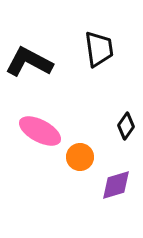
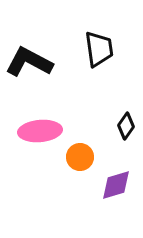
pink ellipse: rotated 33 degrees counterclockwise
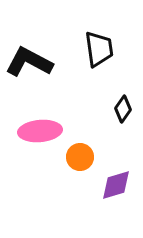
black diamond: moved 3 px left, 17 px up
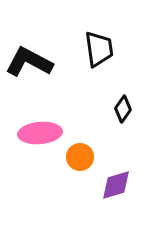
pink ellipse: moved 2 px down
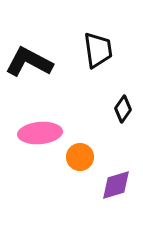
black trapezoid: moved 1 px left, 1 px down
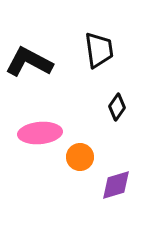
black trapezoid: moved 1 px right
black diamond: moved 6 px left, 2 px up
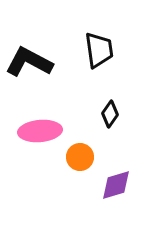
black diamond: moved 7 px left, 7 px down
pink ellipse: moved 2 px up
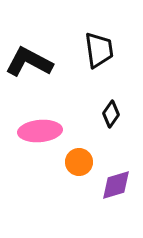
black diamond: moved 1 px right
orange circle: moved 1 px left, 5 px down
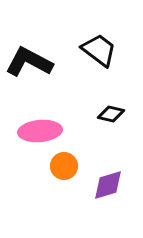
black trapezoid: rotated 45 degrees counterclockwise
black diamond: rotated 68 degrees clockwise
orange circle: moved 15 px left, 4 px down
purple diamond: moved 8 px left
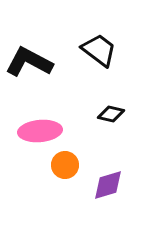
orange circle: moved 1 px right, 1 px up
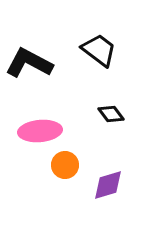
black L-shape: moved 1 px down
black diamond: rotated 40 degrees clockwise
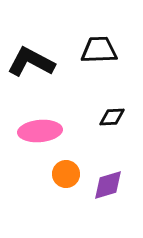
black trapezoid: rotated 39 degrees counterclockwise
black L-shape: moved 2 px right, 1 px up
black diamond: moved 1 px right, 3 px down; rotated 56 degrees counterclockwise
orange circle: moved 1 px right, 9 px down
